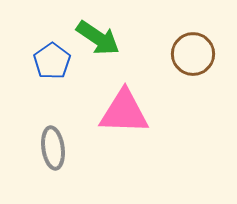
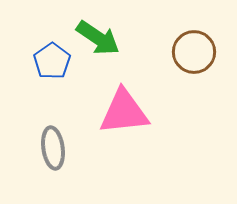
brown circle: moved 1 px right, 2 px up
pink triangle: rotated 8 degrees counterclockwise
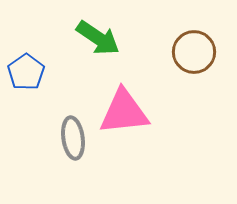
blue pentagon: moved 26 px left, 11 px down
gray ellipse: moved 20 px right, 10 px up
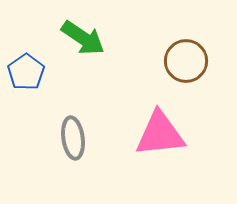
green arrow: moved 15 px left
brown circle: moved 8 px left, 9 px down
pink triangle: moved 36 px right, 22 px down
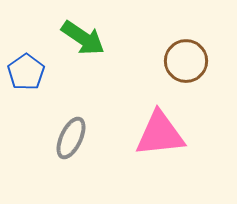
gray ellipse: moved 2 px left; rotated 33 degrees clockwise
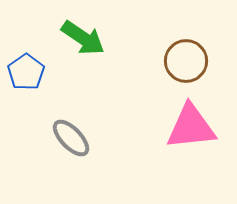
pink triangle: moved 31 px right, 7 px up
gray ellipse: rotated 69 degrees counterclockwise
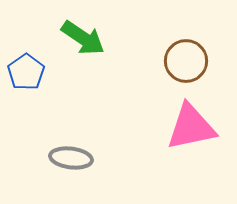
pink triangle: rotated 6 degrees counterclockwise
gray ellipse: moved 20 px down; rotated 39 degrees counterclockwise
